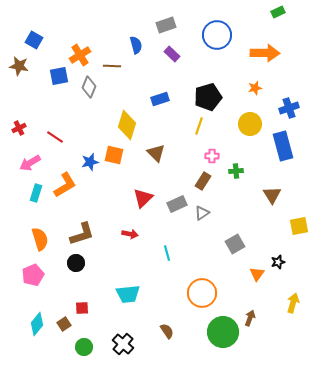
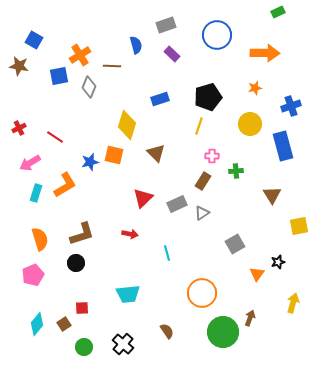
blue cross at (289, 108): moved 2 px right, 2 px up
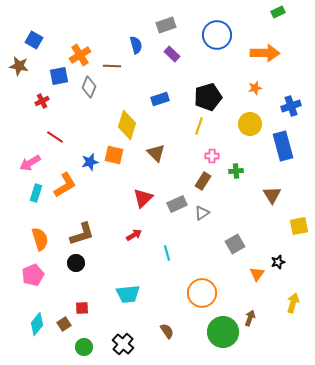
red cross at (19, 128): moved 23 px right, 27 px up
red arrow at (130, 234): moved 4 px right, 1 px down; rotated 42 degrees counterclockwise
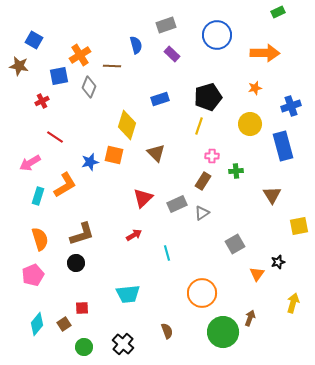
cyan rectangle at (36, 193): moved 2 px right, 3 px down
brown semicircle at (167, 331): rotated 14 degrees clockwise
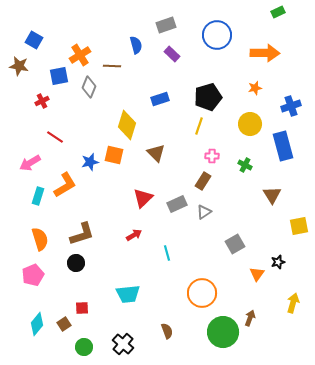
green cross at (236, 171): moved 9 px right, 6 px up; rotated 32 degrees clockwise
gray triangle at (202, 213): moved 2 px right, 1 px up
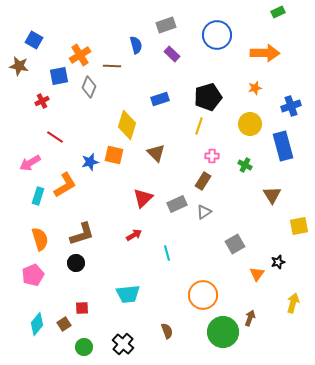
orange circle at (202, 293): moved 1 px right, 2 px down
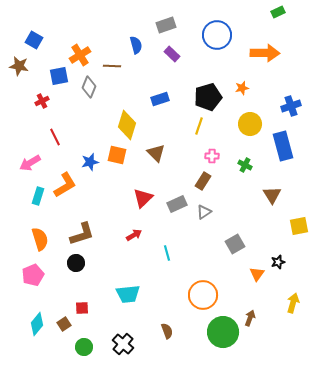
orange star at (255, 88): moved 13 px left
red line at (55, 137): rotated 30 degrees clockwise
orange square at (114, 155): moved 3 px right
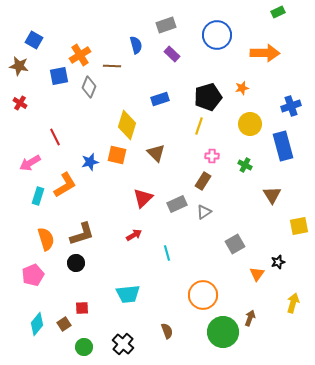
red cross at (42, 101): moved 22 px left, 2 px down; rotated 32 degrees counterclockwise
orange semicircle at (40, 239): moved 6 px right
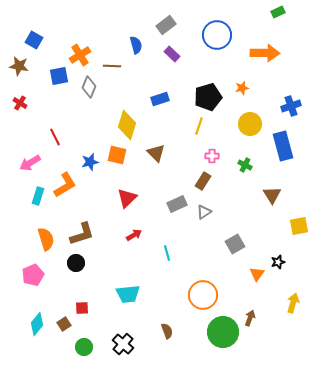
gray rectangle at (166, 25): rotated 18 degrees counterclockwise
red triangle at (143, 198): moved 16 px left
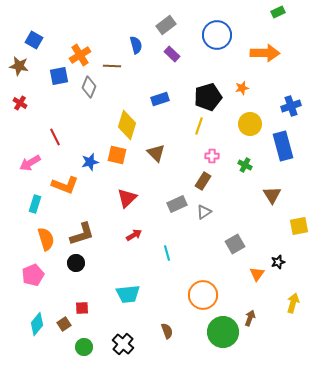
orange L-shape at (65, 185): rotated 52 degrees clockwise
cyan rectangle at (38, 196): moved 3 px left, 8 px down
